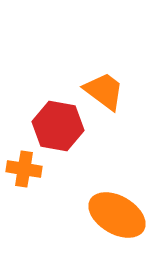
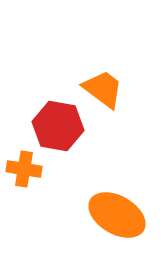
orange trapezoid: moved 1 px left, 2 px up
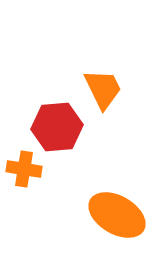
orange trapezoid: rotated 27 degrees clockwise
red hexagon: moved 1 px left, 1 px down; rotated 15 degrees counterclockwise
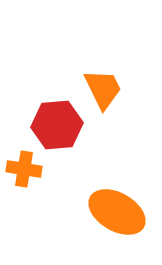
red hexagon: moved 2 px up
orange ellipse: moved 3 px up
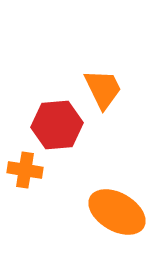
orange cross: moved 1 px right, 1 px down
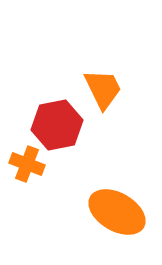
red hexagon: rotated 6 degrees counterclockwise
orange cross: moved 2 px right, 6 px up; rotated 12 degrees clockwise
